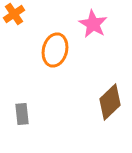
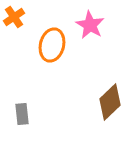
orange cross: moved 3 px down
pink star: moved 3 px left, 1 px down
orange ellipse: moved 3 px left, 5 px up
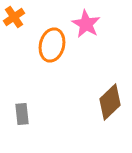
pink star: moved 4 px left, 1 px up
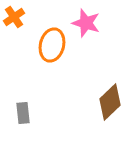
pink star: moved 1 px up; rotated 12 degrees counterclockwise
gray rectangle: moved 1 px right, 1 px up
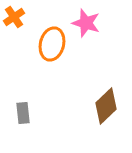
orange ellipse: moved 1 px up
brown diamond: moved 4 px left, 4 px down
